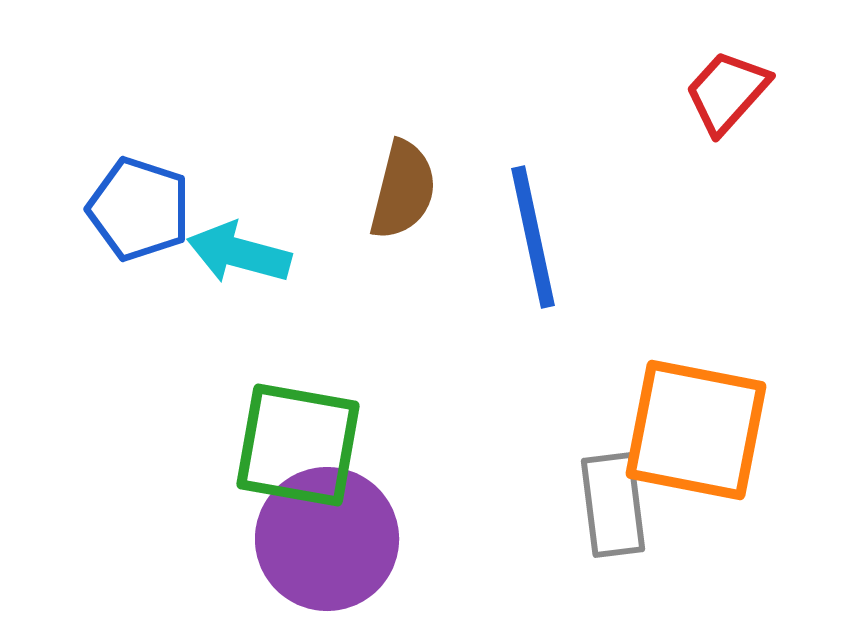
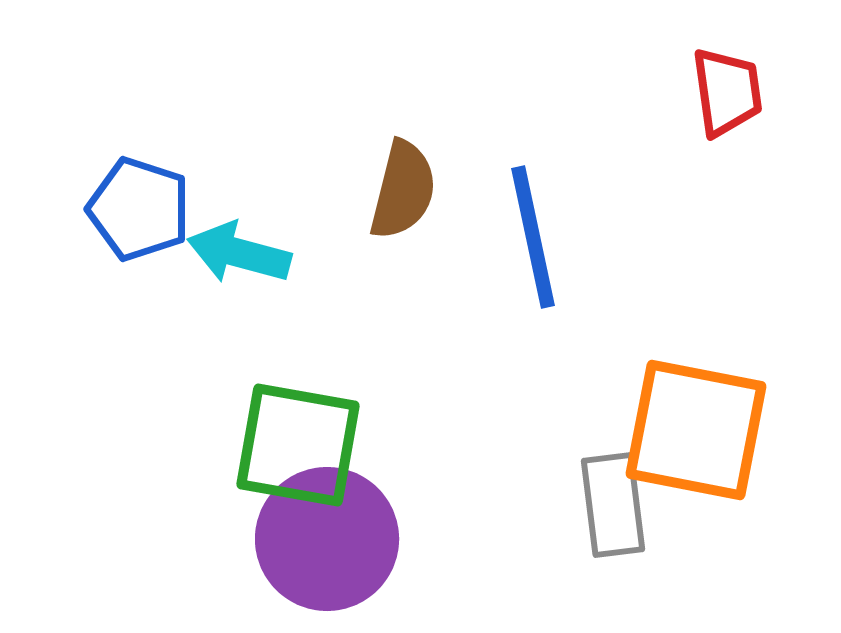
red trapezoid: rotated 130 degrees clockwise
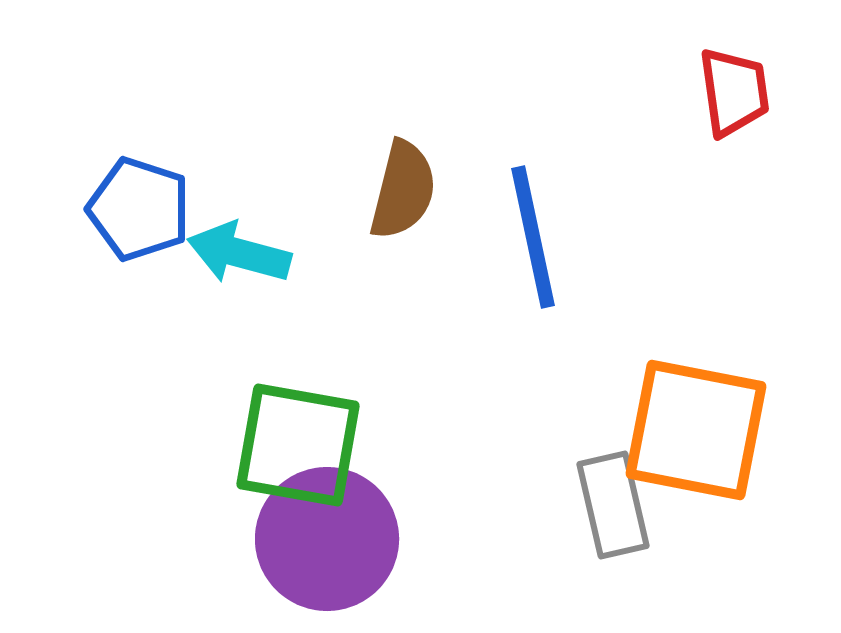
red trapezoid: moved 7 px right
gray rectangle: rotated 6 degrees counterclockwise
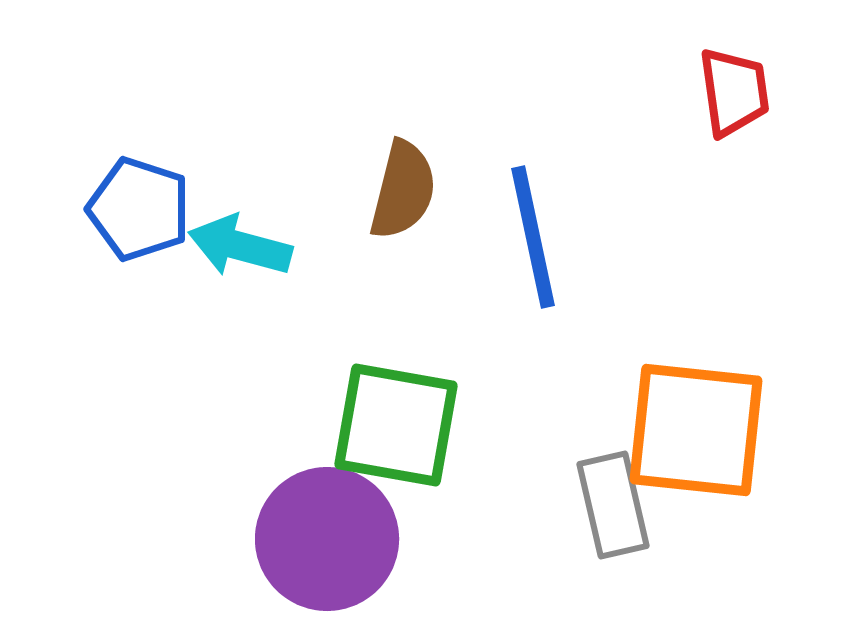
cyan arrow: moved 1 px right, 7 px up
orange square: rotated 5 degrees counterclockwise
green square: moved 98 px right, 20 px up
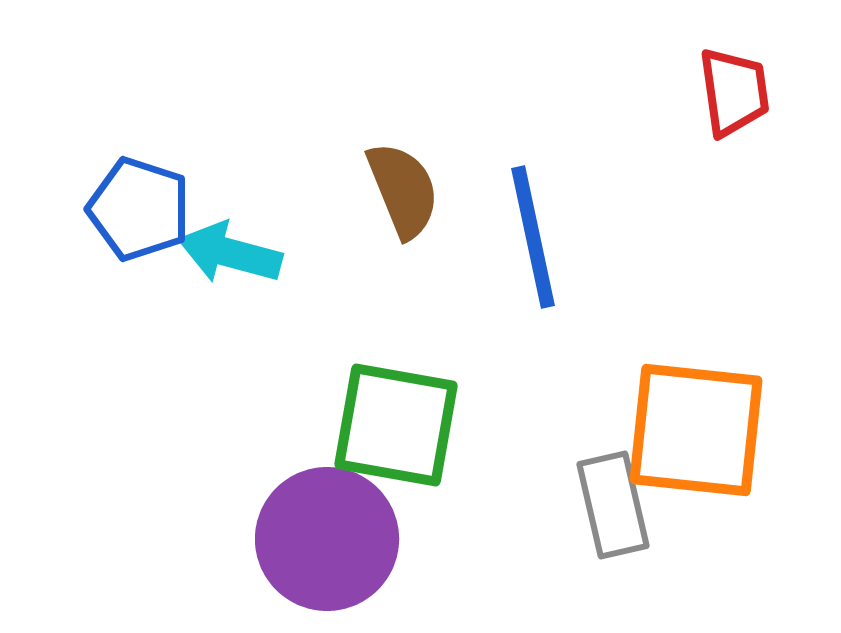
brown semicircle: rotated 36 degrees counterclockwise
cyan arrow: moved 10 px left, 7 px down
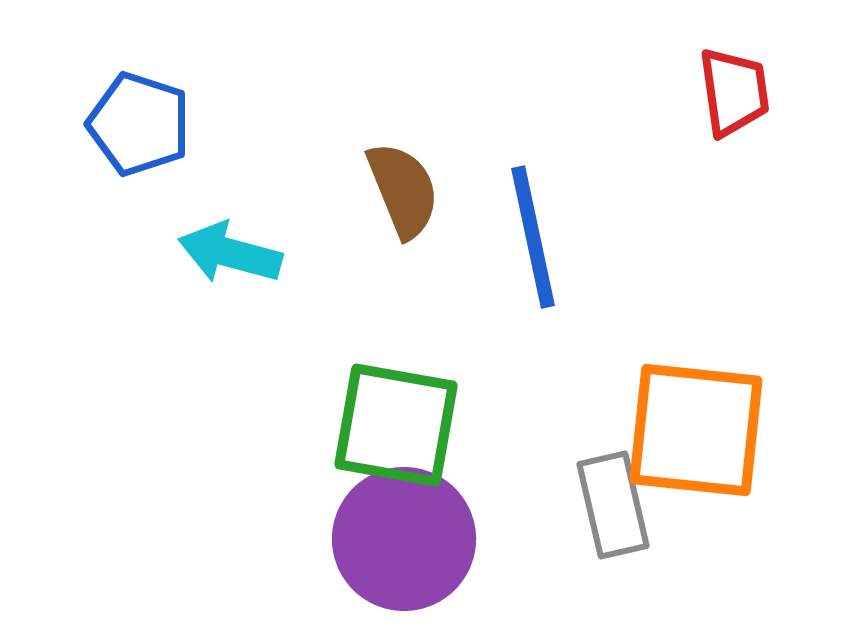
blue pentagon: moved 85 px up
purple circle: moved 77 px right
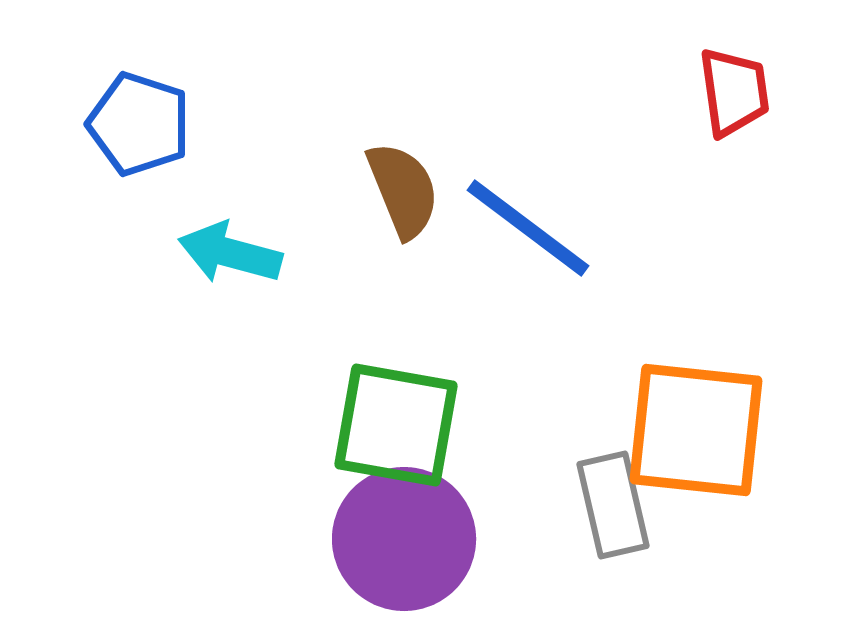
blue line: moved 5 px left, 9 px up; rotated 41 degrees counterclockwise
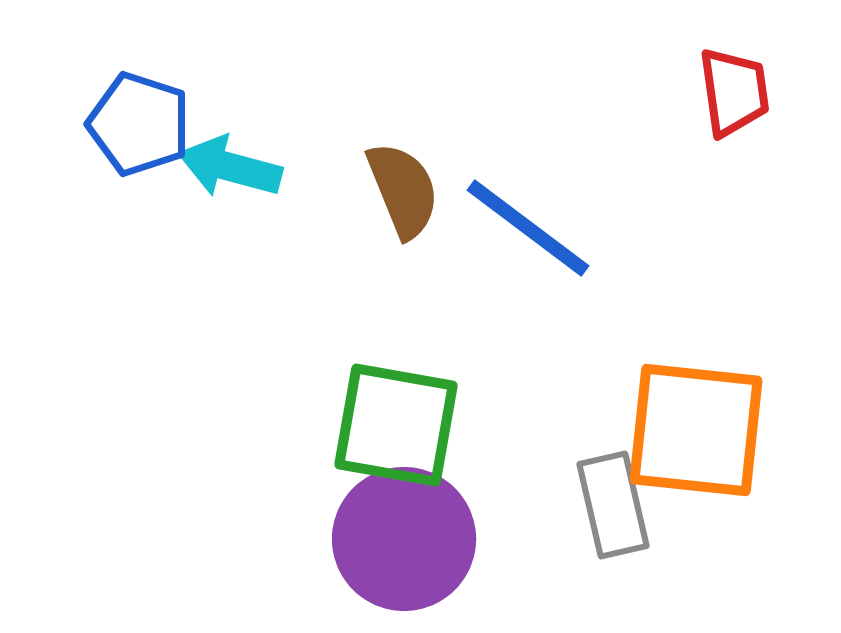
cyan arrow: moved 86 px up
